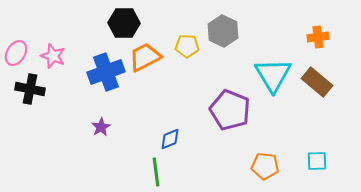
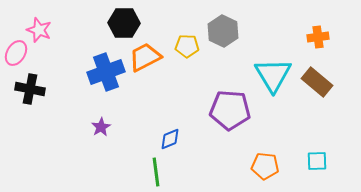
pink star: moved 14 px left, 26 px up
purple pentagon: rotated 18 degrees counterclockwise
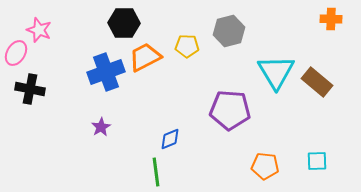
gray hexagon: moved 6 px right; rotated 20 degrees clockwise
orange cross: moved 13 px right, 18 px up; rotated 10 degrees clockwise
cyan triangle: moved 3 px right, 3 px up
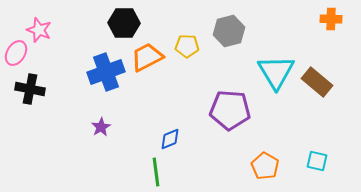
orange trapezoid: moved 2 px right
cyan square: rotated 15 degrees clockwise
orange pentagon: rotated 24 degrees clockwise
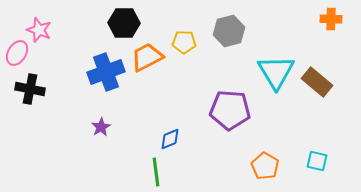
yellow pentagon: moved 3 px left, 4 px up
pink ellipse: moved 1 px right
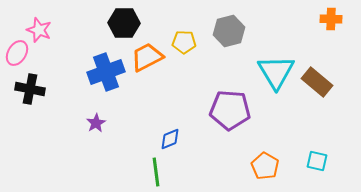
purple star: moved 5 px left, 4 px up
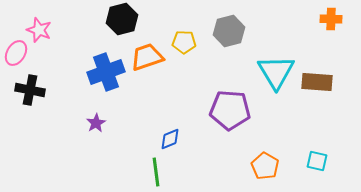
black hexagon: moved 2 px left, 4 px up; rotated 16 degrees counterclockwise
pink ellipse: moved 1 px left
orange trapezoid: rotated 8 degrees clockwise
brown rectangle: rotated 36 degrees counterclockwise
black cross: moved 1 px down
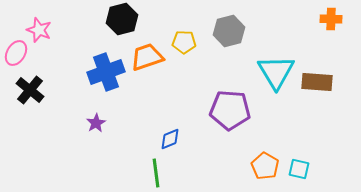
black cross: rotated 28 degrees clockwise
cyan square: moved 18 px left, 8 px down
green line: moved 1 px down
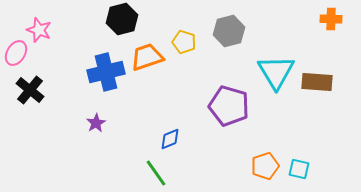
yellow pentagon: rotated 15 degrees clockwise
blue cross: rotated 6 degrees clockwise
purple pentagon: moved 1 px left, 4 px up; rotated 12 degrees clockwise
orange pentagon: rotated 24 degrees clockwise
green line: rotated 28 degrees counterclockwise
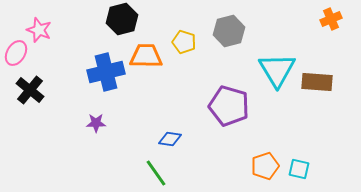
orange cross: rotated 25 degrees counterclockwise
orange trapezoid: moved 1 px left, 1 px up; rotated 20 degrees clockwise
cyan triangle: moved 1 px right, 2 px up
purple star: rotated 30 degrees clockwise
blue diamond: rotated 30 degrees clockwise
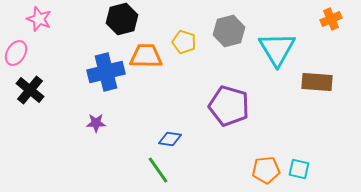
pink star: moved 11 px up
cyan triangle: moved 21 px up
orange pentagon: moved 1 px right, 4 px down; rotated 12 degrees clockwise
green line: moved 2 px right, 3 px up
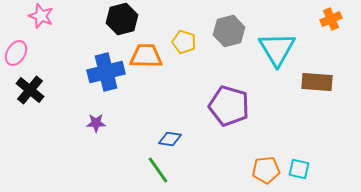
pink star: moved 2 px right, 3 px up
